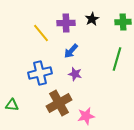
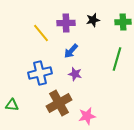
black star: moved 1 px right, 1 px down; rotated 16 degrees clockwise
pink star: moved 1 px right
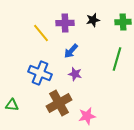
purple cross: moved 1 px left
blue cross: rotated 35 degrees clockwise
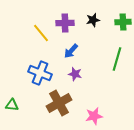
pink star: moved 7 px right
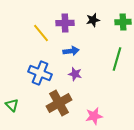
blue arrow: rotated 140 degrees counterclockwise
green triangle: rotated 40 degrees clockwise
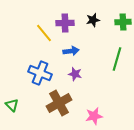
yellow line: moved 3 px right
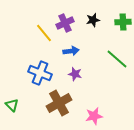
purple cross: rotated 24 degrees counterclockwise
green line: rotated 65 degrees counterclockwise
